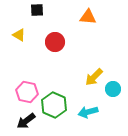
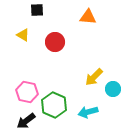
yellow triangle: moved 4 px right
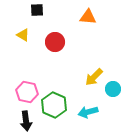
black arrow: rotated 60 degrees counterclockwise
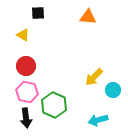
black square: moved 1 px right, 3 px down
red circle: moved 29 px left, 24 px down
cyan circle: moved 1 px down
cyan arrow: moved 10 px right, 8 px down
black arrow: moved 3 px up
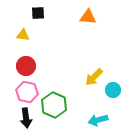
yellow triangle: rotated 24 degrees counterclockwise
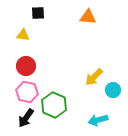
black arrow: rotated 42 degrees clockwise
